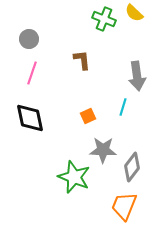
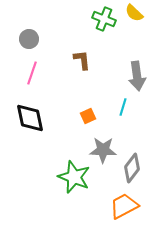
gray diamond: moved 1 px down
orange trapezoid: rotated 40 degrees clockwise
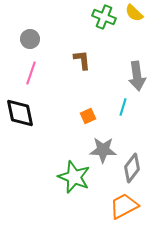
green cross: moved 2 px up
gray circle: moved 1 px right
pink line: moved 1 px left
black diamond: moved 10 px left, 5 px up
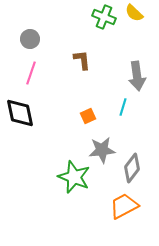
gray star: moved 1 px left; rotated 8 degrees counterclockwise
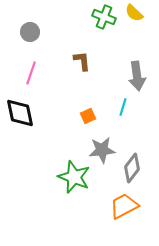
gray circle: moved 7 px up
brown L-shape: moved 1 px down
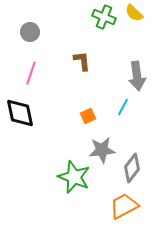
cyan line: rotated 12 degrees clockwise
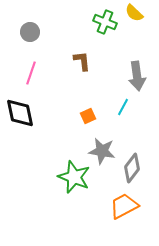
green cross: moved 1 px right, 5 px down
gray star: moved 1 px down; rotated 16 degrees clockwise
